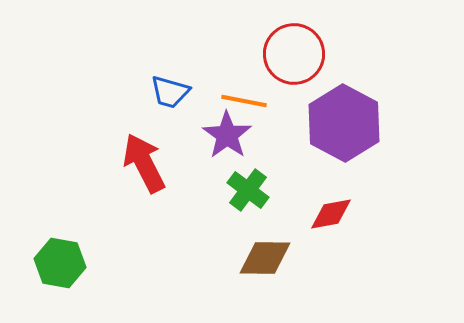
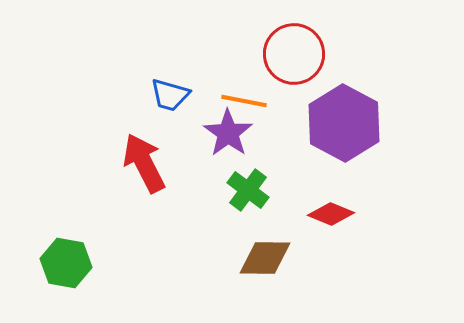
blue trapezoid: moved 3 px down
purple star: moved 1 px right, 2 px up
red diamond: rotated 33 degrees clockwise
green hexagon: moved 6 px right
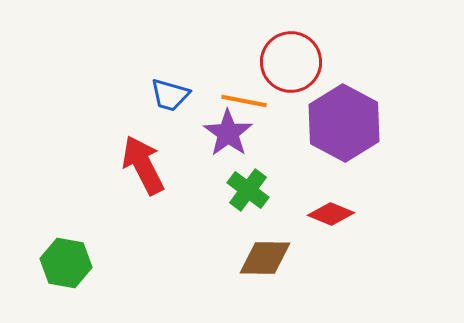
red circle: moved 3 px left, 8 px down
red arrow: moved 1 px left, 2 px down
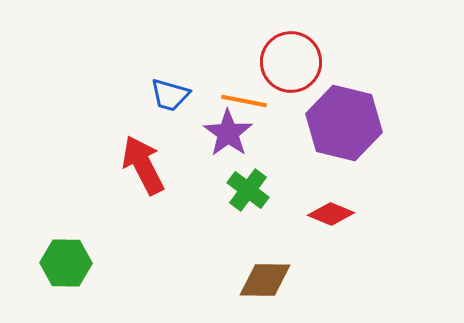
purple hexagon: rotated 14 degrees counterclockwise
brown diamond: moved 22 px down
green hexagon: rotated 9 degrees counterclockwise
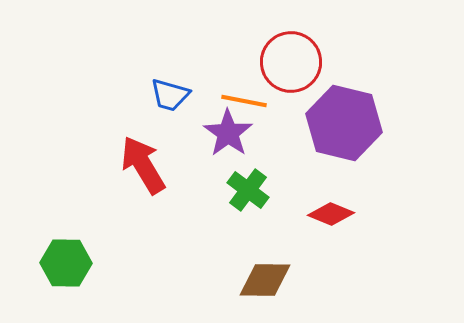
red arrow: rotated 4 degrees counterclockwise
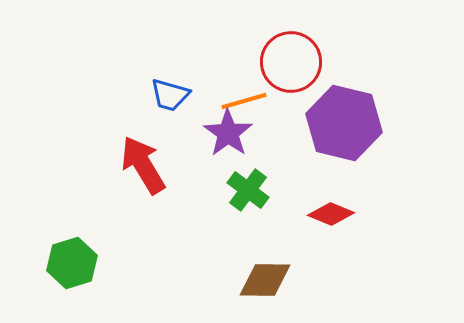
orange line: rotated 27 degrees counterclockwise
green hexagon: moved 6 px right; rotated 18 degrees counterclockwise
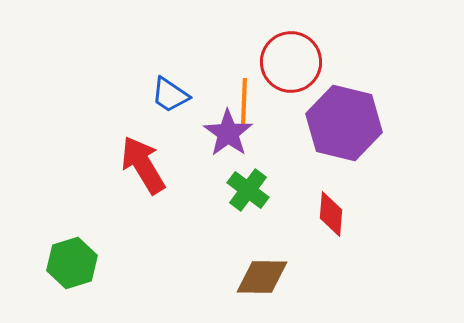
blue trapezoid: rotated 18 degrees clockwise
orange line: rotated 72 degrees counterclockwise
red diamond: rotated 72 degrees clockwise
brown diamond: moved 3 px left, 3 px up
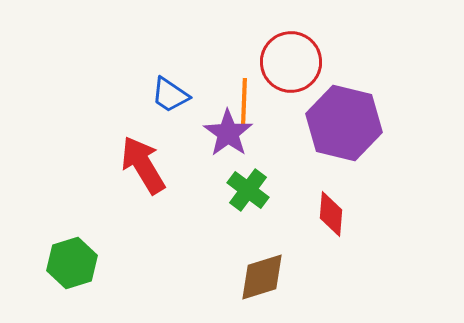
brown diamond: rotated 18 degrees counterclockwise
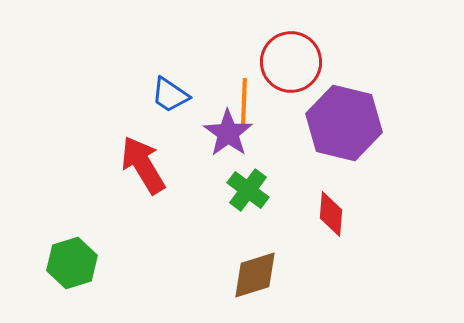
brown diamond: moved 7 px left, 2 px up
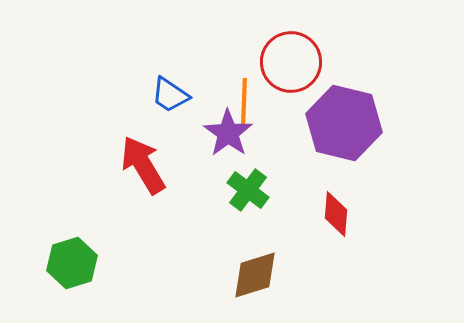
red diamond: moved 5 px right
